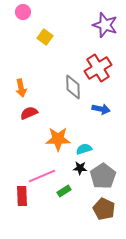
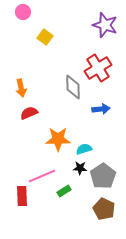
blue arrow: rotated 18 degrees counterclockwise
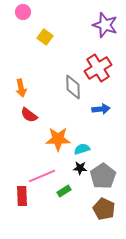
red semicircle: moved 2 px down; rotated 120 degrees counterclockwise
cyan semicircle: moved 2 px left
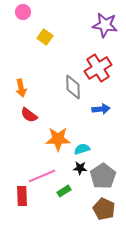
purple star: rotated 10 degrees counterclockwise
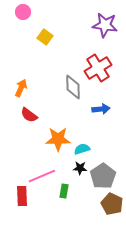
orange arrow: rotated 144 degrees counterclockwise
green rectangle: rotated 48 degrees counterclockwise
brown pentagon: moved 8 px right, 5 px up
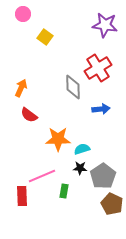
pink circle: moved 2 px down
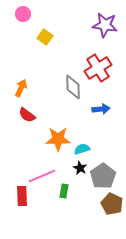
red semicircle: moved 2 px left
black star: rotated 24 degrees clockwise
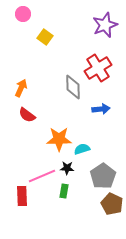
purple star: rotated 30 degrees counterclockwise
orange star: moved 1 px right
black star: moved 13 px left; rotated 24 degrees counterclockwise
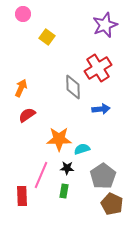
yellow square: moved 2 px right
red semicircle: rotated 108 degrees clockwise
pink line: moved 1 px left, 1 px up; rotated 44 degrees counterclockwise
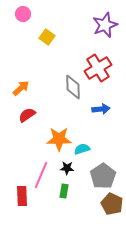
orange arrow: rotated 24 degrees clockwise
